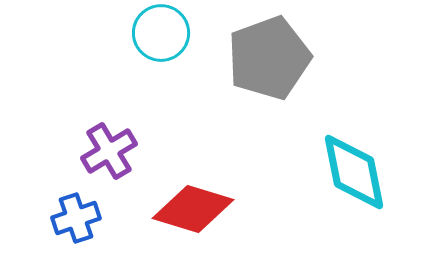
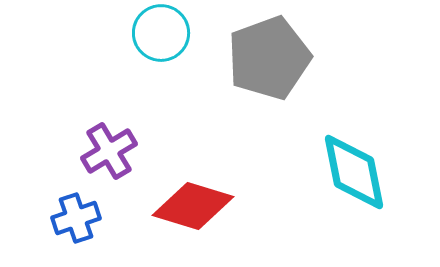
red diamond: moved 3 px up
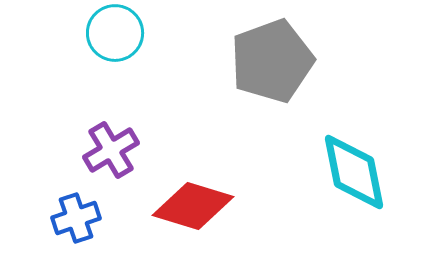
cyan circle: moved 46 px left
gray pentagon: moved 3 px right, 3 px down
purple cross: moved 2 px right, 1 px up
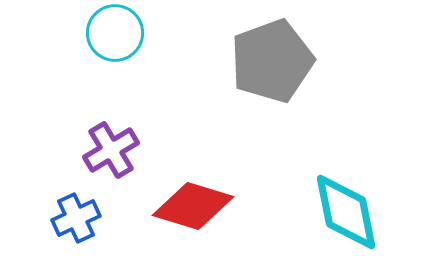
cyan diamond: moved 8 px left, 40 px down
blue cross: rotated 6 degrees counterclockwise
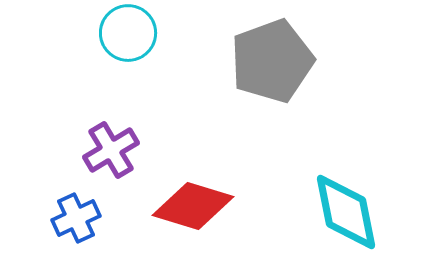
cyan circle: moved 13 px right
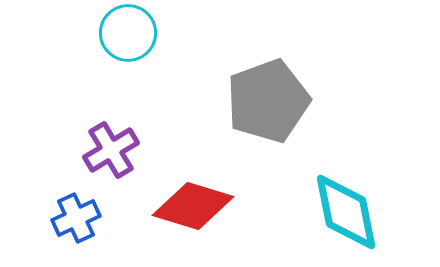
gray pentagon: moved 4 px left, 40 px down
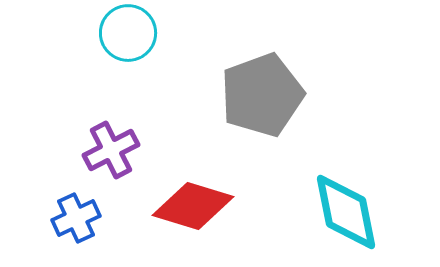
gray pentagon: moved 6 px left, 6 px up
purple cross: rotated 4 degrees clockwise
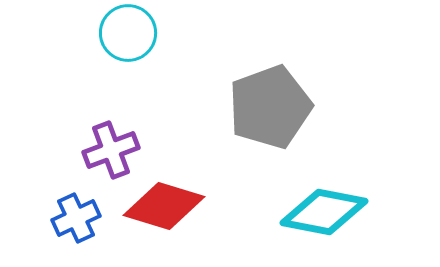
gray pentagon: moved 8 px right, 12 px down
purple cross: rotated 6 degrees clockwise
red diamond: moved 29 px left
cyan diamond: moved 22 px left; rotated 68 degrees counterclockwise
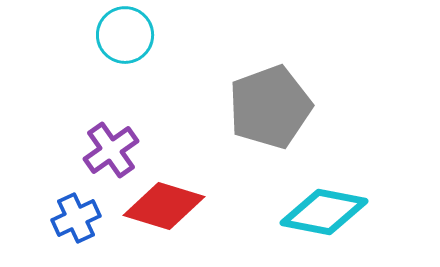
cyan circle: moved 3 px left, 2 px down
purple cross: rotated 14 degrees counterclockwise
